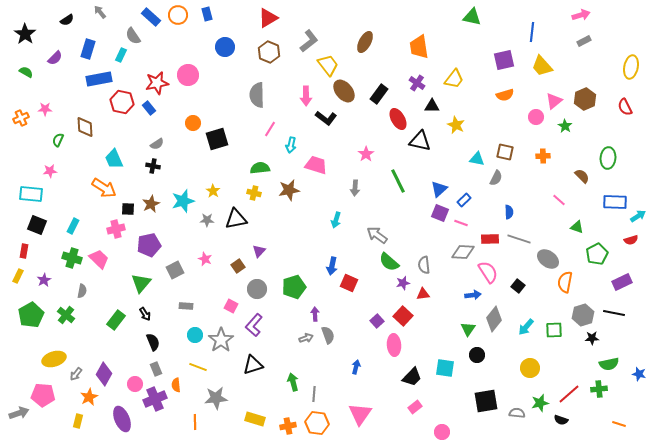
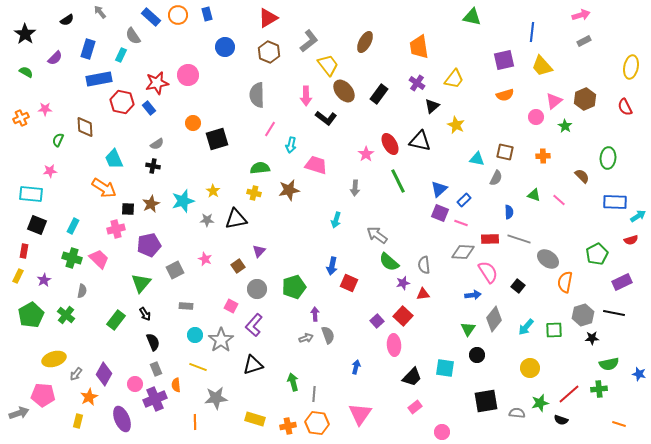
black triangle at (432, 106): rotated 42 degrees counterclockwise
red ellipse at (398, 119): moved 8 px left, 25 px down
green triangle at (577, 227): moved 43 px left, 32 px up
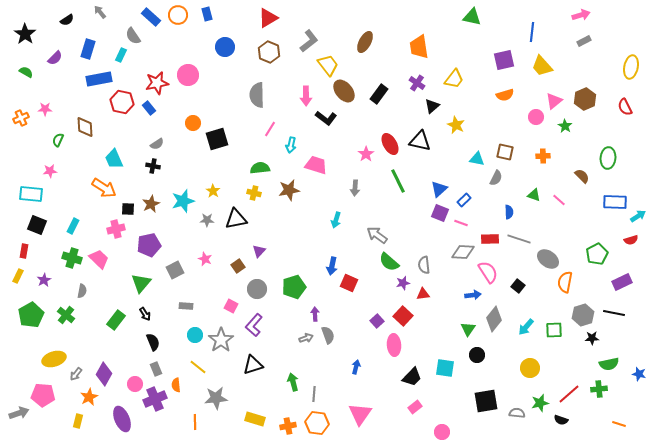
yellow line at (198, 367): rotated 18 degrees clockwise
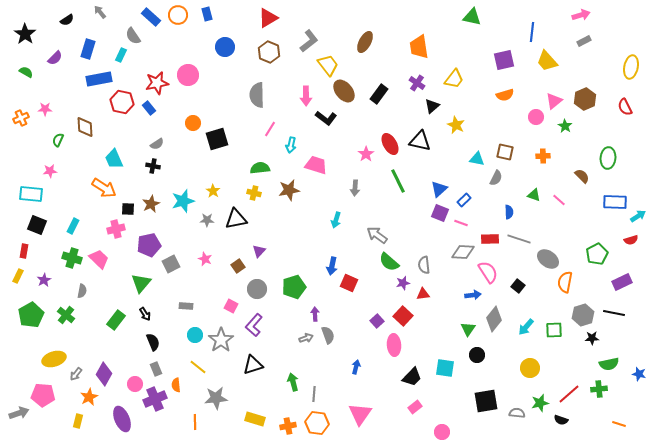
yellow trapezoid at (542, 66): moved 5 px right, 5 px up
gray square at (175, 270): moved 4 px left, 6 px up
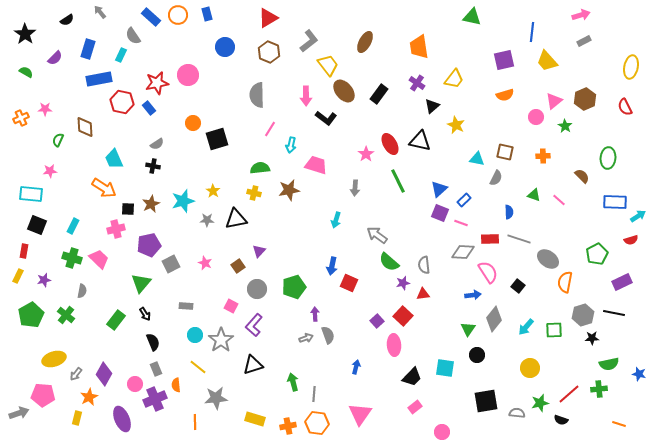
pink star at (205, 259): moved 4 px down
purple star at (44, 280): rotated 16 degrees clockwise
yellow rectangle at (78, 421): moved 1 px left, 3 px up
